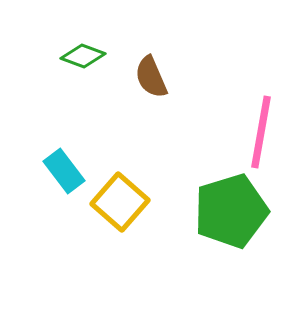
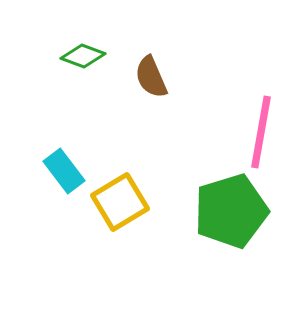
yellow square: rotated 18 degrees clockwise
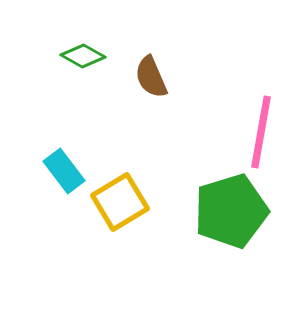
green diamond: rotated 9 degrees clockwise
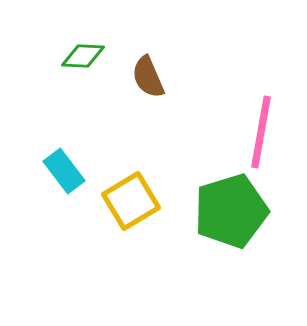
green diamond: rotated 27 degrees counterclockwise
brown semicircle: moved 3 px left
yellow square: moved 11 px right, 1 px up
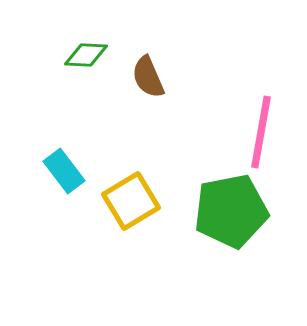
green diamond: moved 3 px right, 1 px up
green pentagon: rotated 6 degrees clockwise
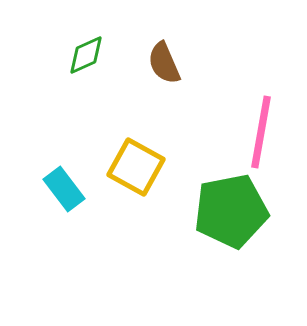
green diamond: rotated 27 degrees counterclockwise
brown semicircle: moved 16 px right, 14 px up
cyan rectangle: moved 18 px down
yellow square: moved 5 px right, 34 px up; rotated 30 degrees counterclockwise
